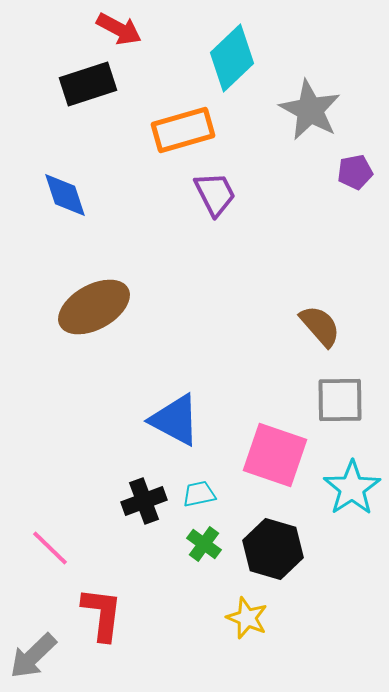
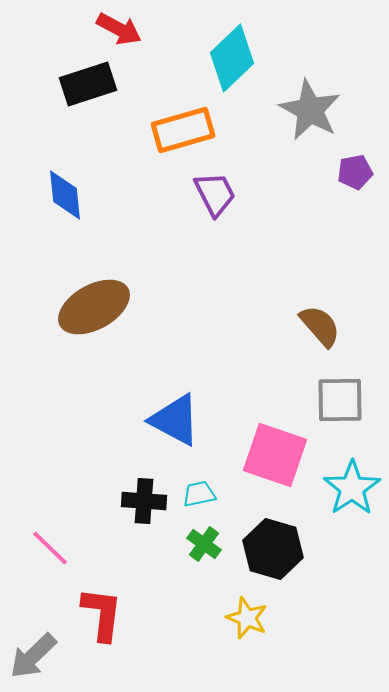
blue diamond: rotated 12 degrees clockwise
black cross: rotated 24 degrees clockwise
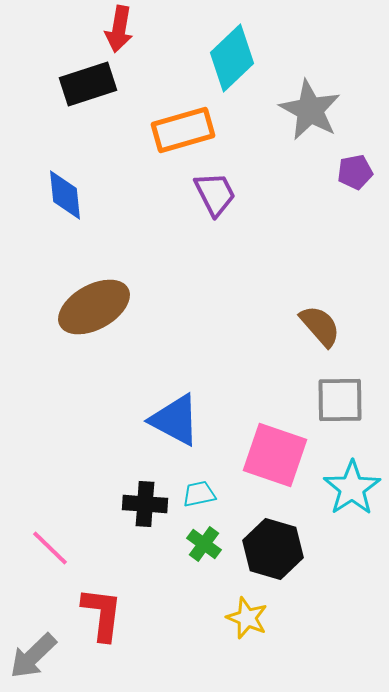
red arrow: rotated 72 degrees clockwise
black cross: moved 1 px right, 3 px down
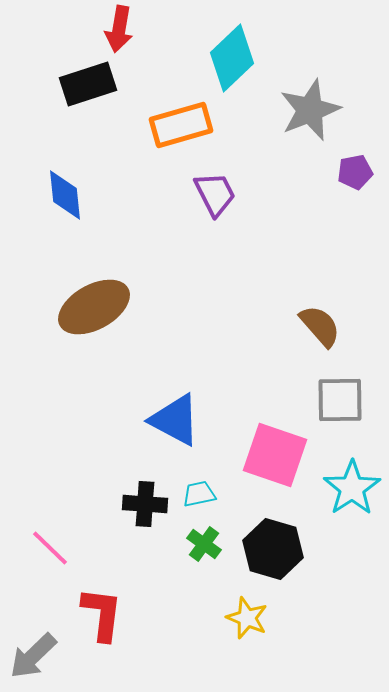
gray star: rotated 22 degrees clockwise
orange rectangle: moved 2 px left, 5 px up
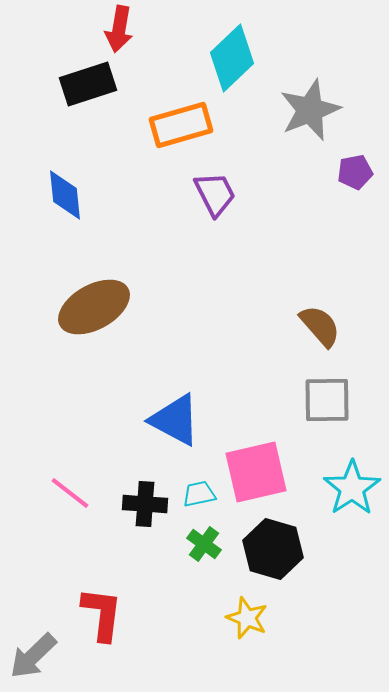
gray square: moved 13 px left
pink square: moved 19 px left, 17 px down; rotated 32 degrees counterclockwise
pink line: moved 20 px right, 55 px up; rotated 6 degrees counterclockwise
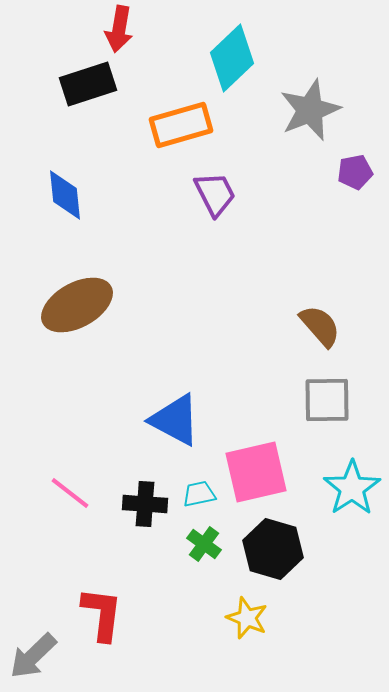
brown ellipse: moved 17 px left, 2 px up
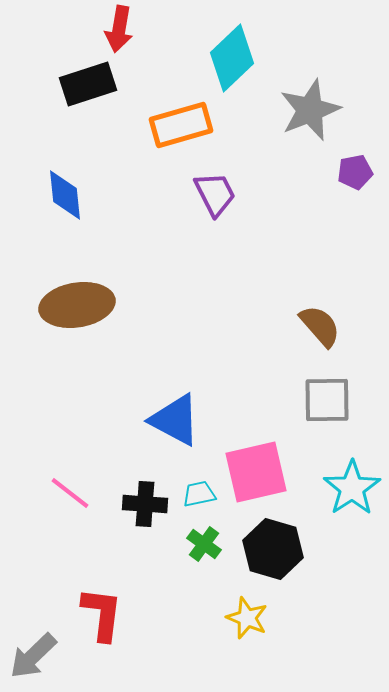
brown ellipse: rotated 20 degrees clockwise
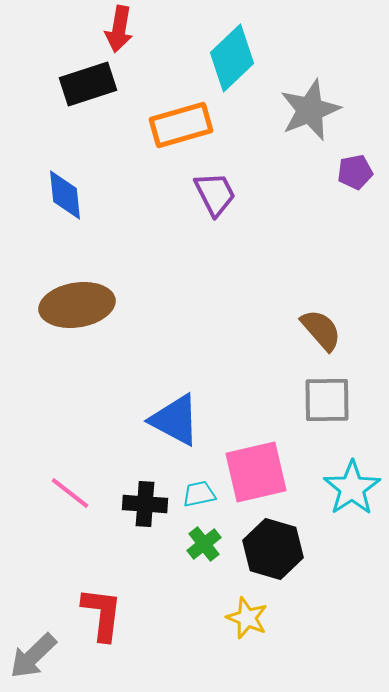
brown semicircle: moved 1 px right, 4 px down
green cross: rotated 16 degrees clockwise
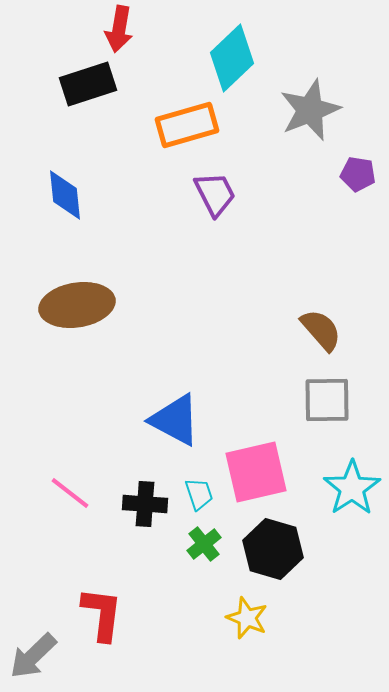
orange rectangle: moved 6 px right
purple pentagon: moved 3 px right, 2 px down; rotated 20 degrees clockwise
cyan trapezoid: rotated 84 degrees clockwise
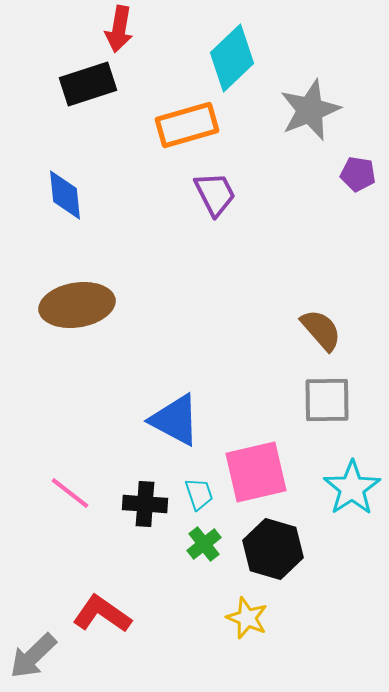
red L-shape: rotated 62 degrees counterclockwise
